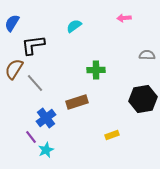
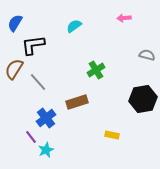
blue semicircle: moved 3 px right
gray semicircle: rotated 14 degrees clockwise
green cross: rotated 30 degrees counterclockwise
gray line: moved 3 px right, 1 px up
yellow rectangle: rotated 32 degrees clockwise
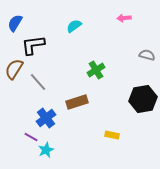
purple line: rotated 24 degrees counterclockwise
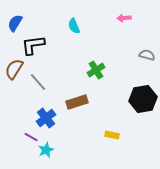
cyan semicircle: rotated 77 degrees counterclockwise
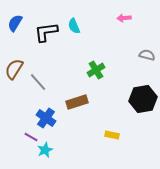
black L-shape: moved 13 px right, 13 px up
blue cross: rotated 18 degrees counterclockwise
cyan star: moved 1 px left
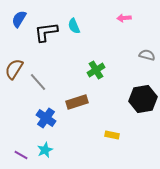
blue semicircle: moved 4 px right, 4 px up
purple line: moved 10 px left, 18 px down
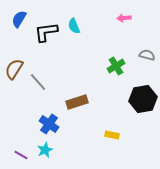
green cross: moved 20 px right, 4 px up
blue cross: moved 3 px right, 6 px down
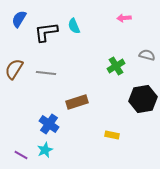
gray line: moved 8 px right, 9 px up; rotated 42 degrees counterclockwise
